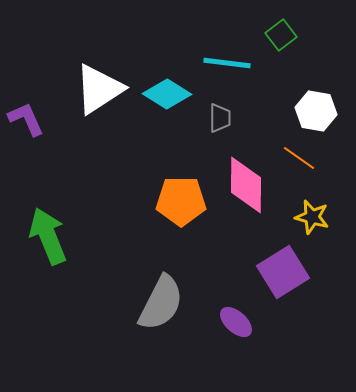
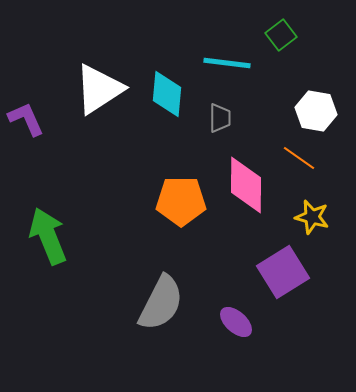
cyan diamond: rotated 63 degrees clockwise
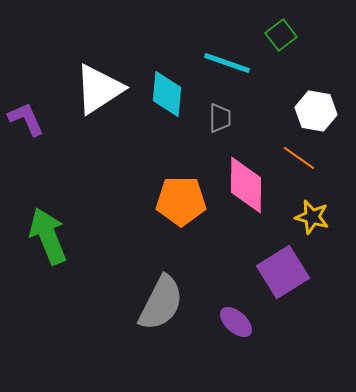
cyan line: rotated 12 degrees clockwise
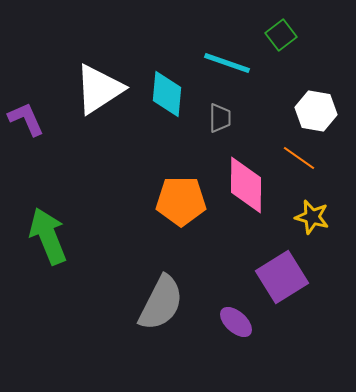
purple square: moved 1 px left, 5 px down
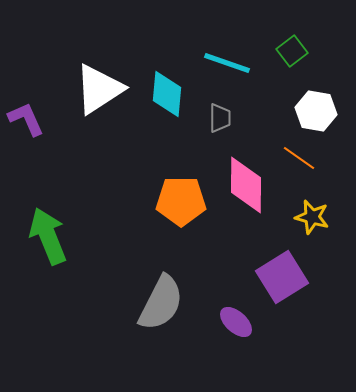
green square: moved 11 px right, 16 px down
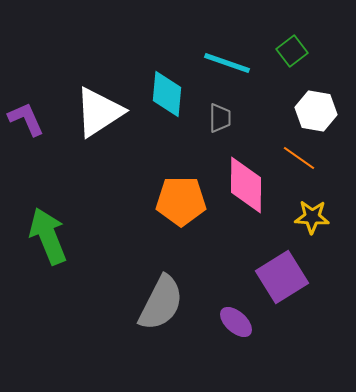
white triangle: moved 23 px down
yellow star: rotated 12 degrees counterclockwise
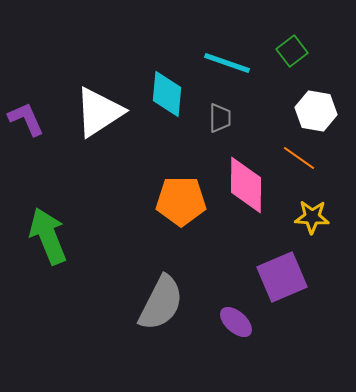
purple square: rotated 9 degrees clockwise
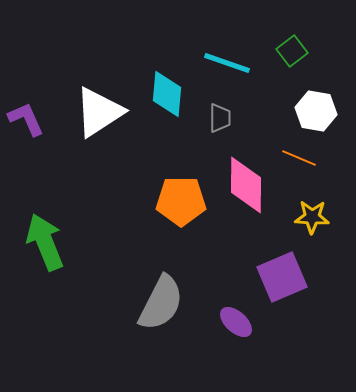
orange line: rotated 12 degrees counterclockwise
green arrow: moved 3 px left, 6 px down
